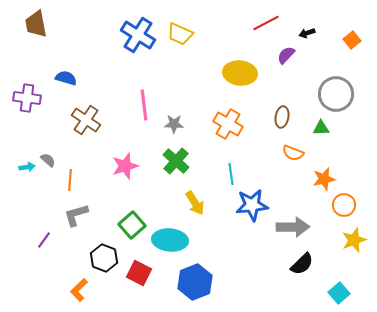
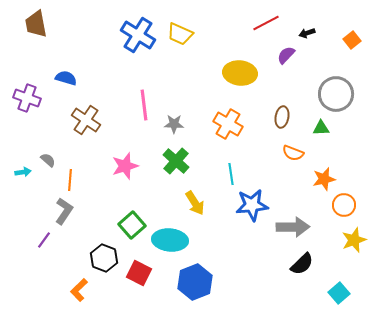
purple cross: rotated 12 degrees clockwise
cyan arrow: moved 4 px left, 5 px down
gray L-shape: moved 12 px left, 4 px up; rotated 140 degrees clockwise
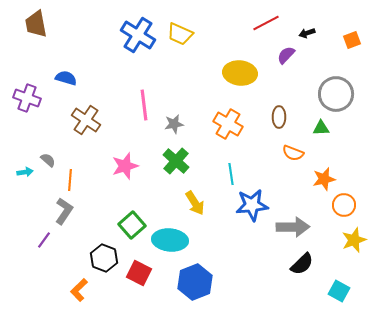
orange square: rotated 18 degrees clockwise
brown ellipse: moved 3 px left; rotated 10 degrees counterclockwise
gray star: rotated 12 degrees counterclockwise
cyan arrow: moved 2 px right
cyan square: moved 2 px up; rotated 20 degrees counterclockwise
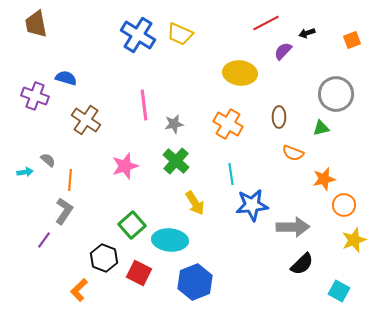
purple semicircle: moved 3 px left, 4 px up
purple cross: moved 8 px right, 2 px up
green triangle: rotated 12 degrees counterclockwise
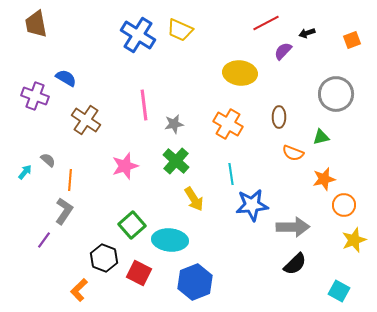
yellow trapezoid: moved 4 px up
blue semicircle: rotated 15 degrees clockwise
green triangle: moved 9 px down
cyan arrow: rotated 42 degrees counterclockwise
yellow arrow: moved 1 px left, 4 px up
black semicircle: moved 7 px left
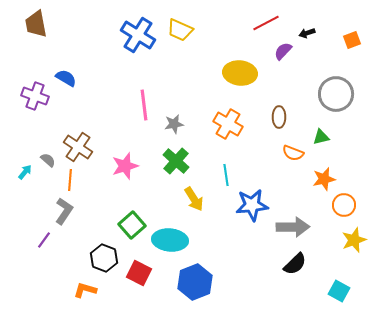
brown cross: moved 8 px left, 27 px down
cyan line: moved 5 px left, 1 px down
orange L-shape: moved 6 px right; rotated 60 degrees clockwise
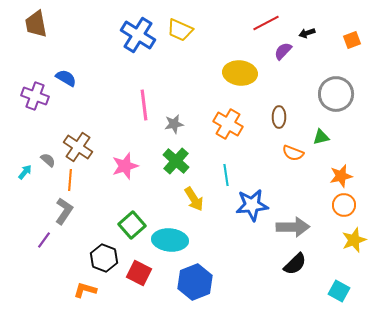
orange star: moved 17 px right, 3 px up
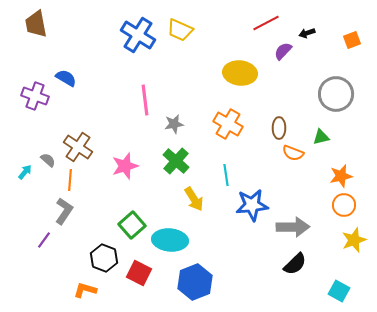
pink line: moved 1 px right, 5 px up
brown ellipse: moved 11 px down
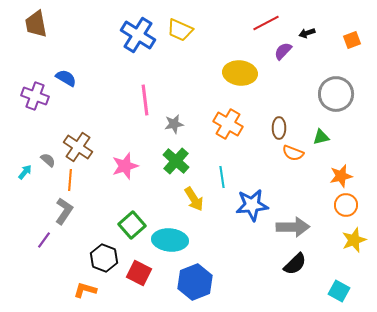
cyan line: moved 4 px left, 2 px down
orange circle: moved 2 px right
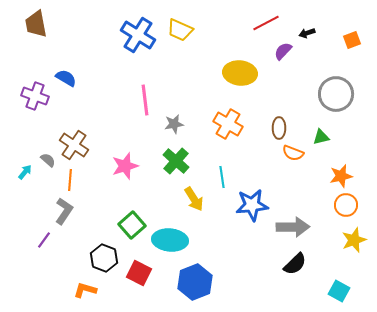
brown cross: moved 4 px left, 2 px up
